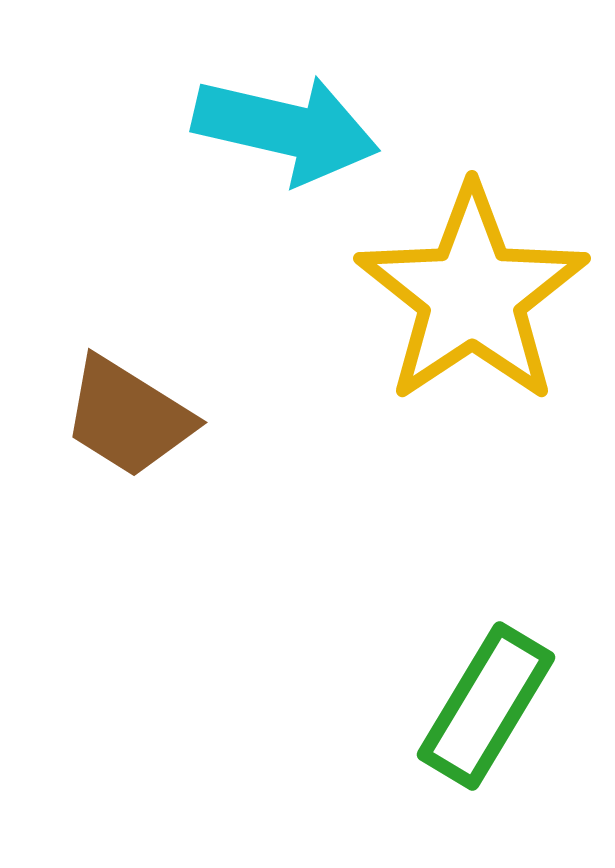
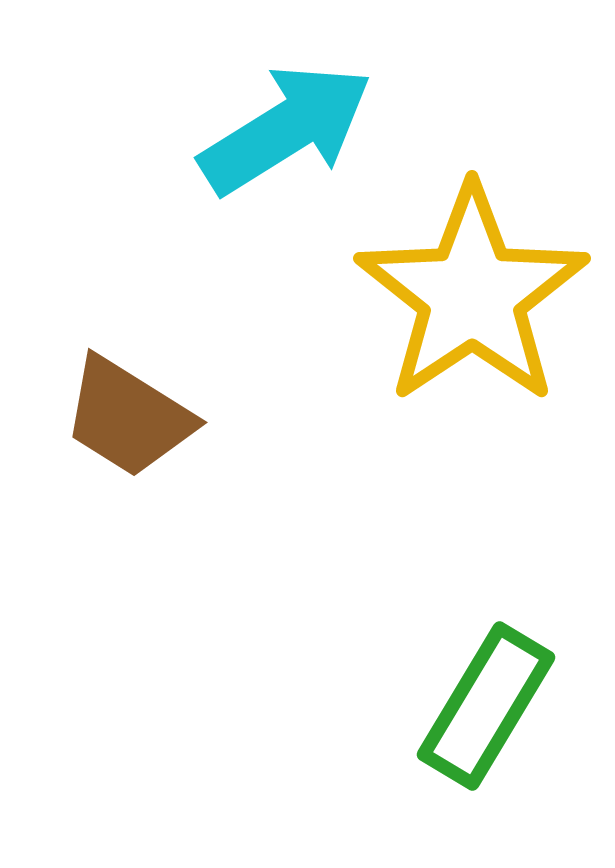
cyan arrow: rotated 45 degrees counterclockwise
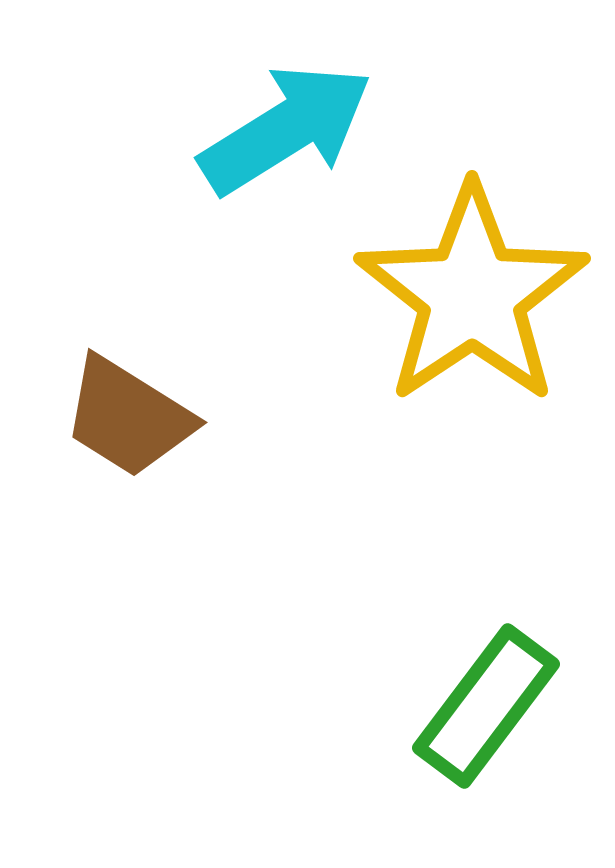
green rectangle: rotated 6 degrees clockwise
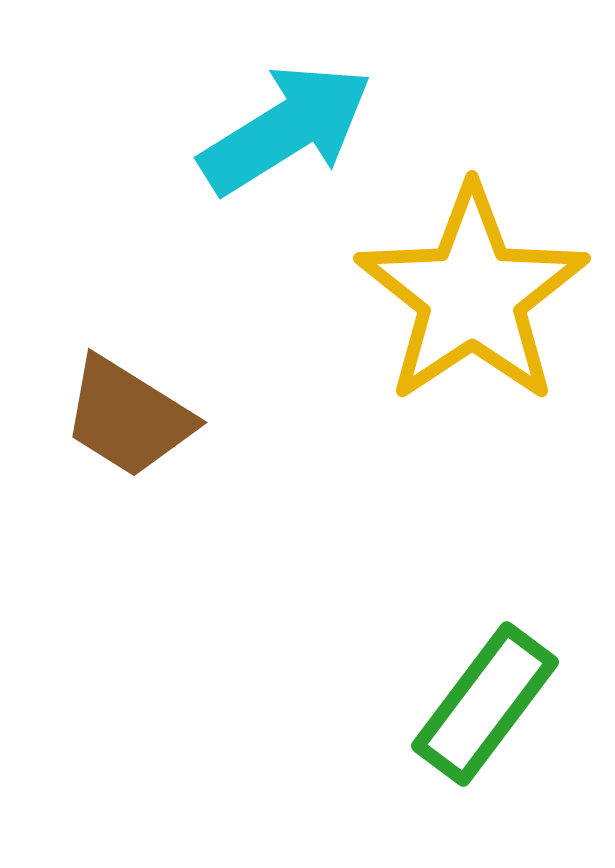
green rectangle: moved 1 px left, 2 px up
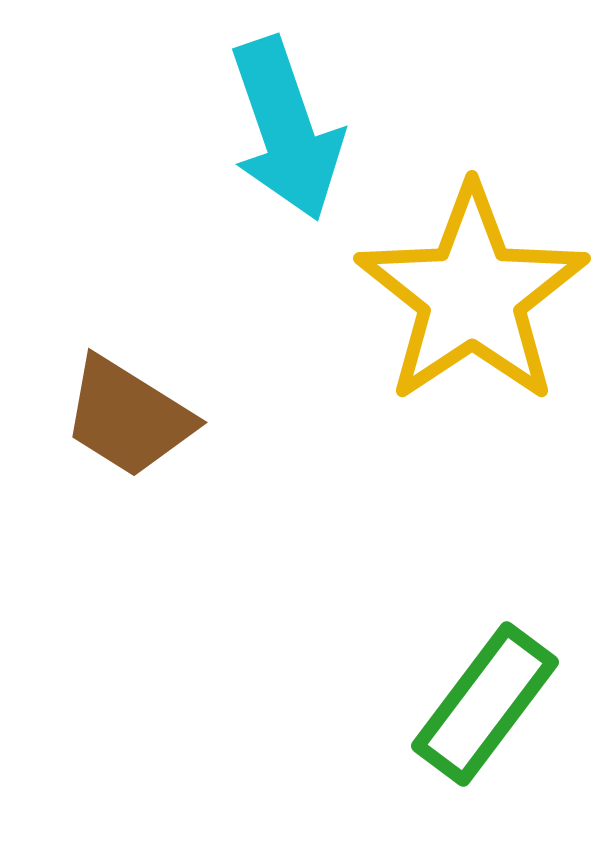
cyan arrow: rotated 103 degrees clockwise
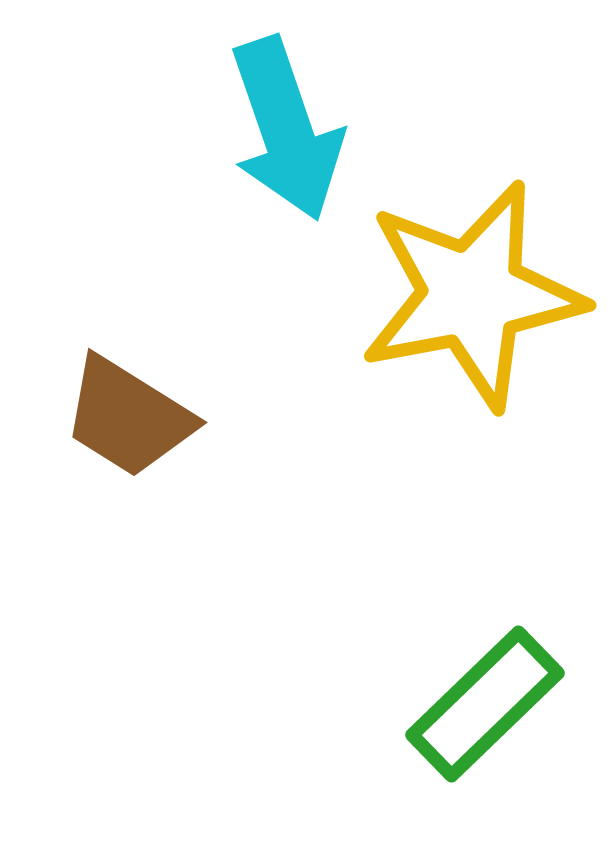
yellow star: rotated 23 degrees clockwise
green rectangle: rotated 9 degrees clockwise
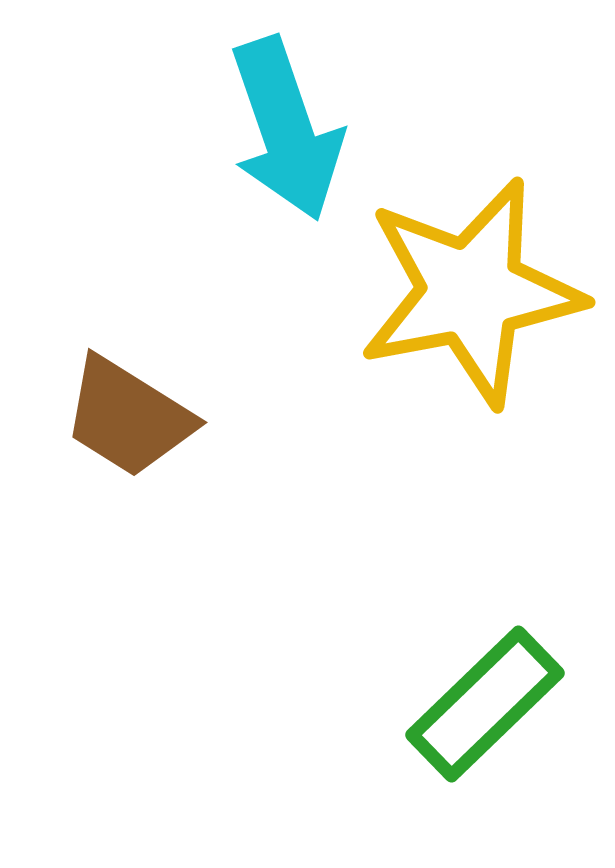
yellow star: moved 1 px left, 3 px up
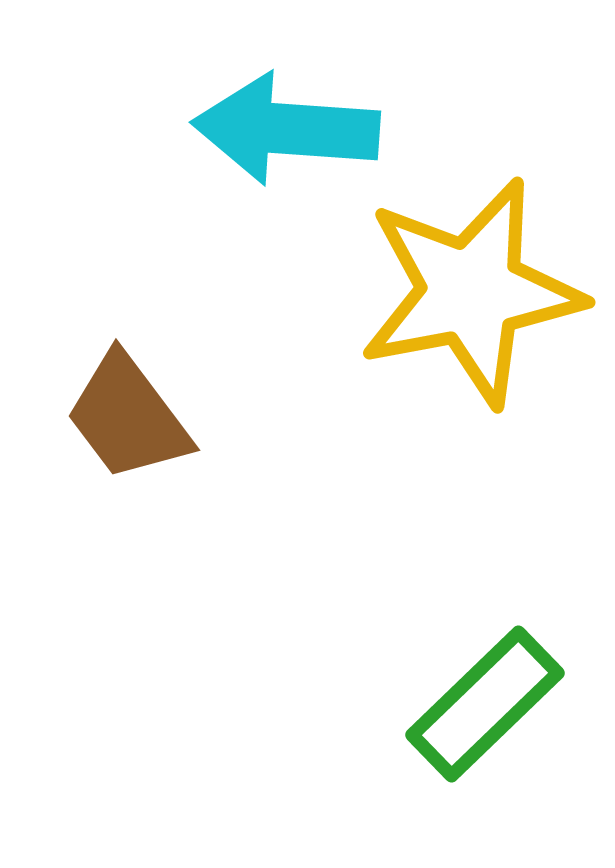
cyan arrow: rotated 113 degrees clockwise
brown trapezoid: rotated 21 degrees clockwise
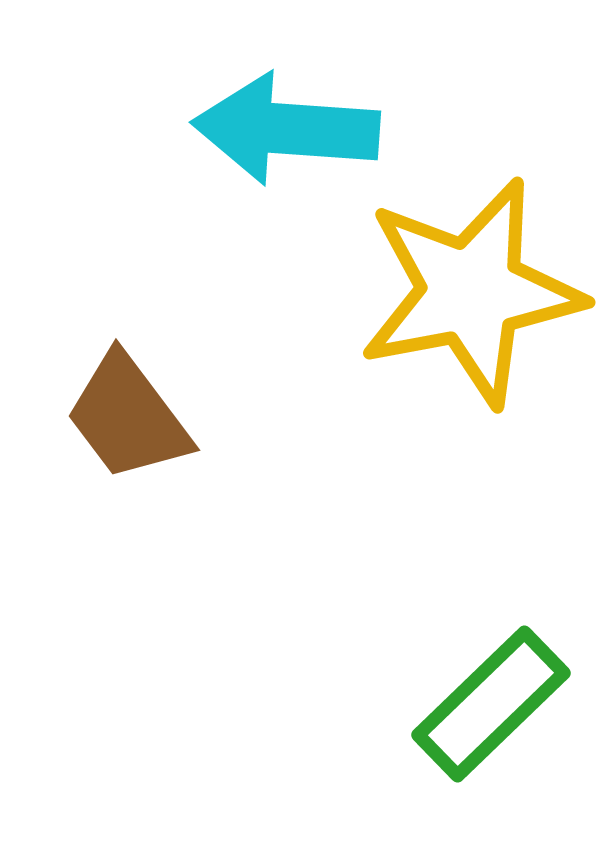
green rectangle: moved 6 px right
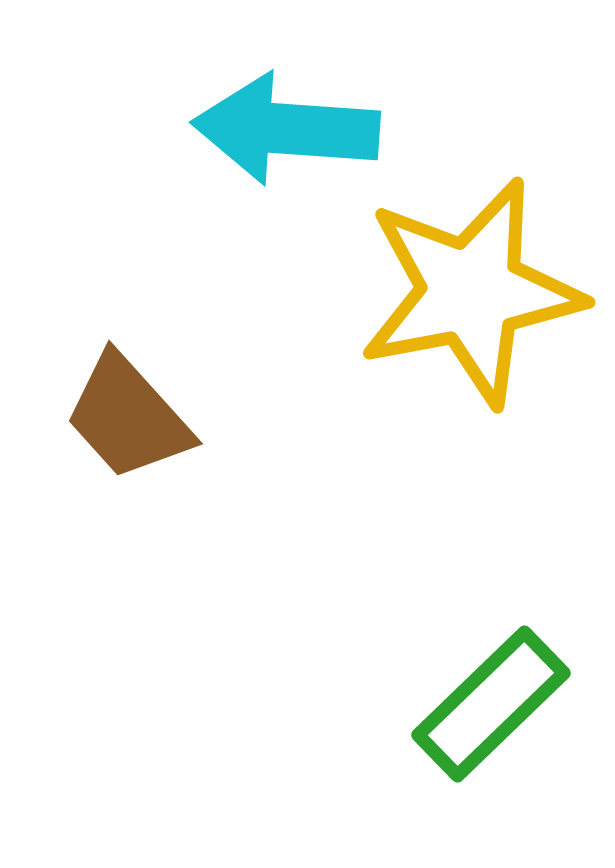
brown trapezoid: rotated 5 degrees counterclockwise
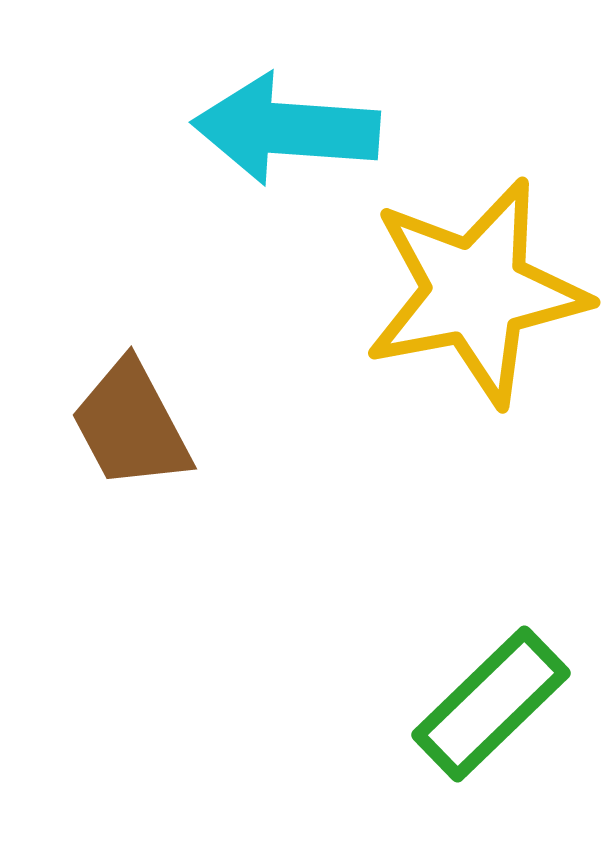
yellow star: moved 5 px right
brown trapezoid: moved 3 px right, 8 px down; rotated 14 degrees clockwise
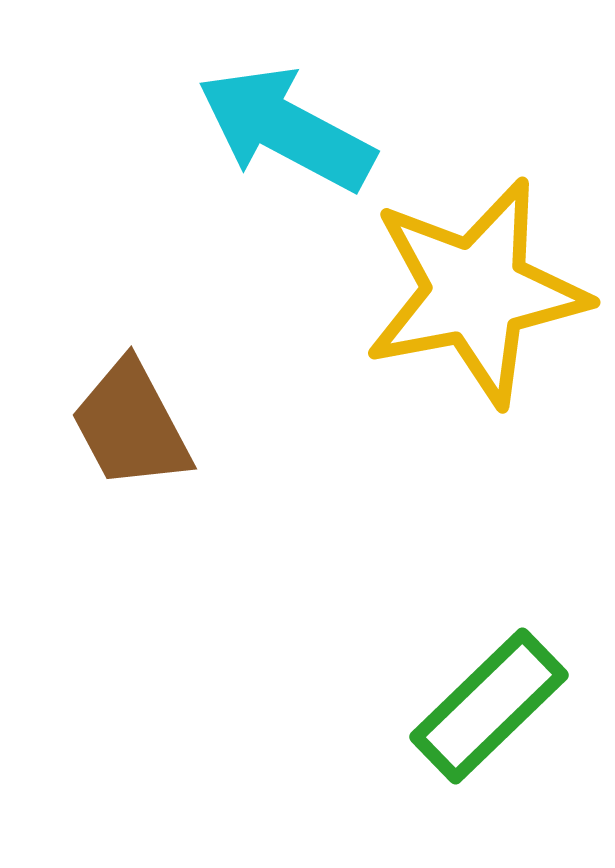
cyan arrow: rotated 24 degrees clockwise
green rectangle: moved 2 px left, 2 px down
